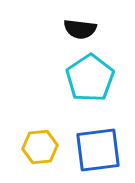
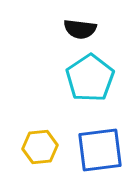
blue square: moved 2 px right
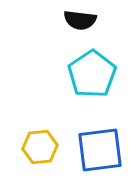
black semicircle: moved 9 px up
cyan pentagon: moved 2 px right, 4 px up
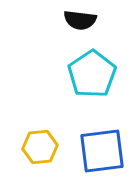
blue square: moved 2 px right, 1 px down
